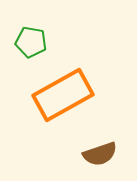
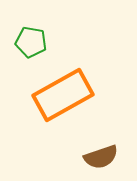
brown semicircle: moved 1 px right, 3 px down
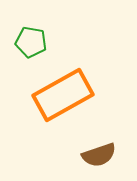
brown semicircle: moved 2 px left, 2 px up
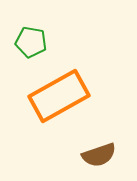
orange rectangle: moved 4 px left, 1 px down
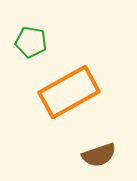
orange rectangle: moved 10 px right, 4 px up
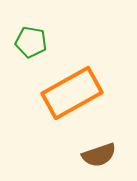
orange rectangle: moved 3 px right, 1 px down
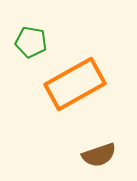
orange rectangle: moved 3 px right, 9 px up
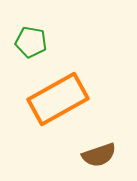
orange rectangle: moved 17 px left, 15 px down
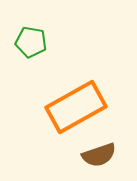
orange rectangle: moved 18 px right, 8 px down
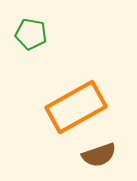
green pentagon: moved 8 px up
